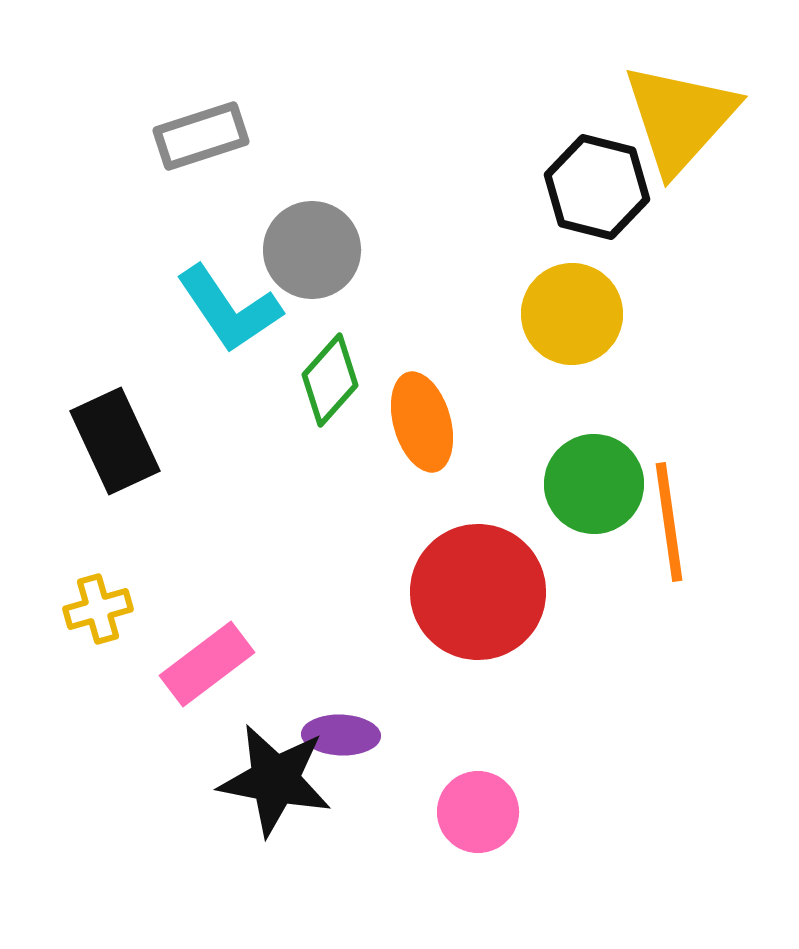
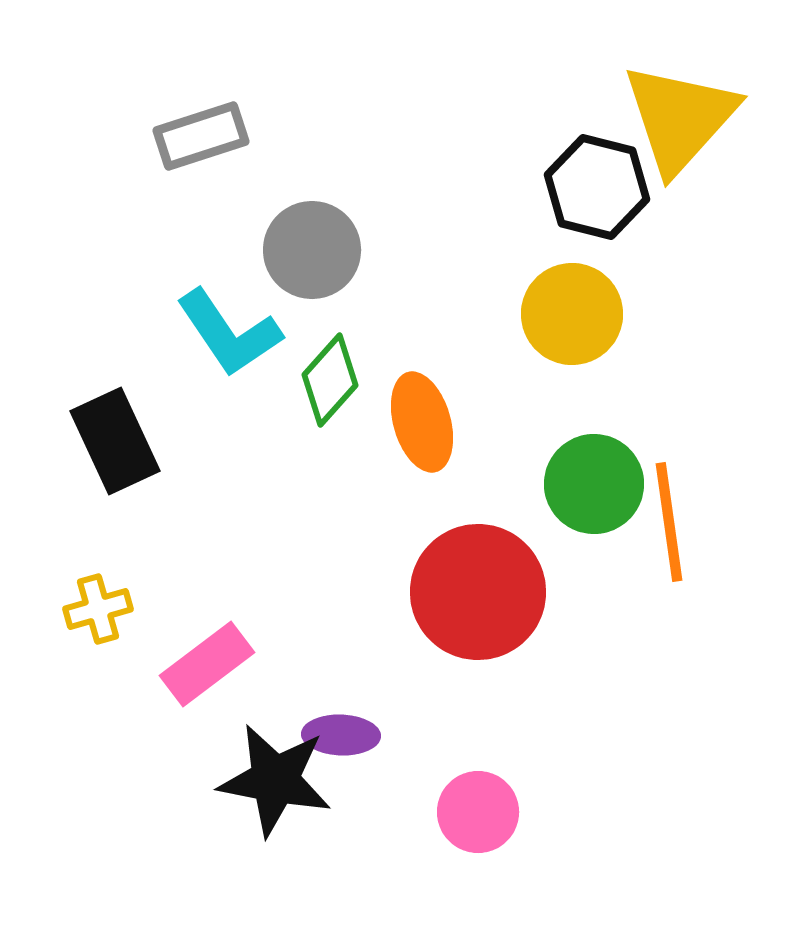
cyan L-shape: moved 24 px down
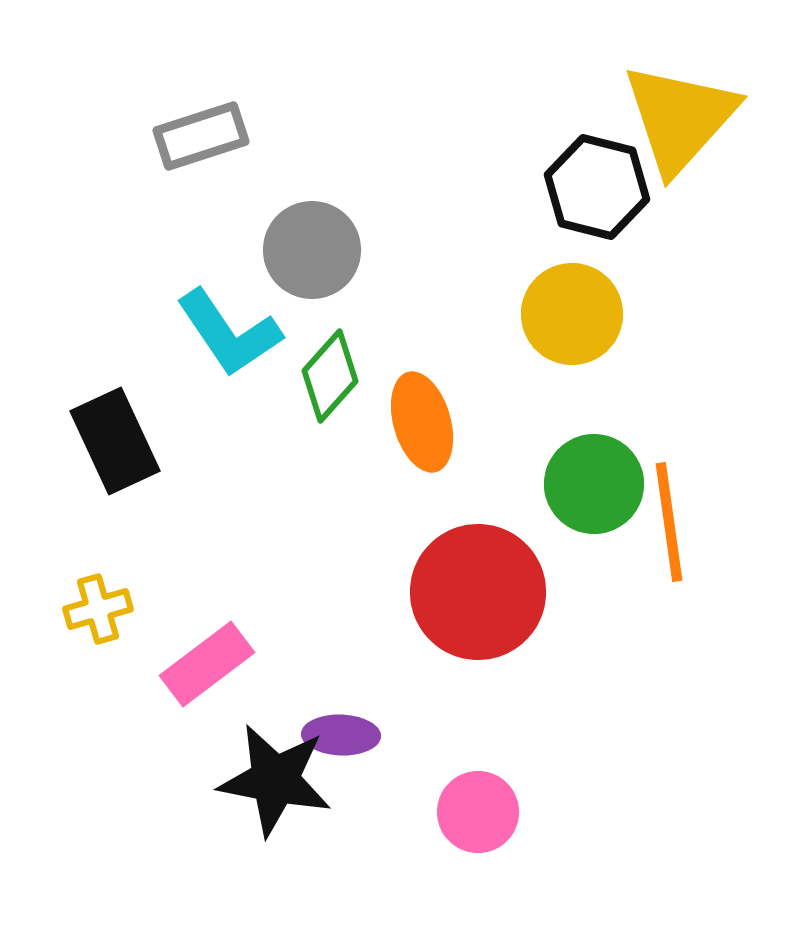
green diamond: moved 4 px up
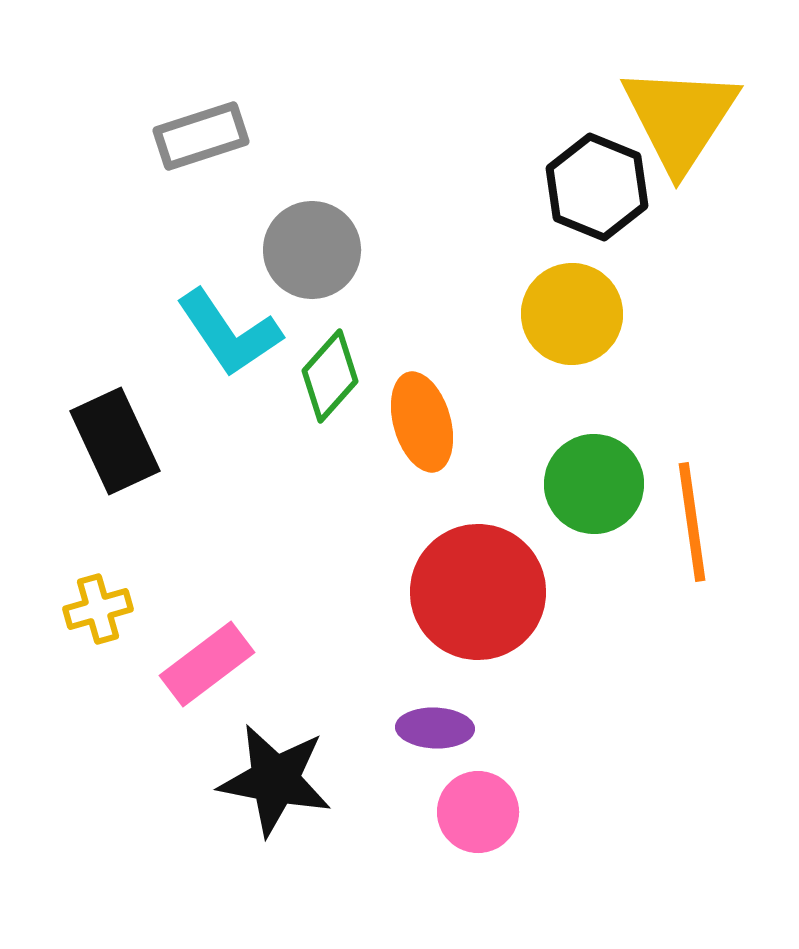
yellow triangle: rotated 9 degrees counterclockwise
black hexagon: rotated 8 degrees clockwise
orange line: moved 23 px right
purple ellipse: moved 94 px right, 7 px up
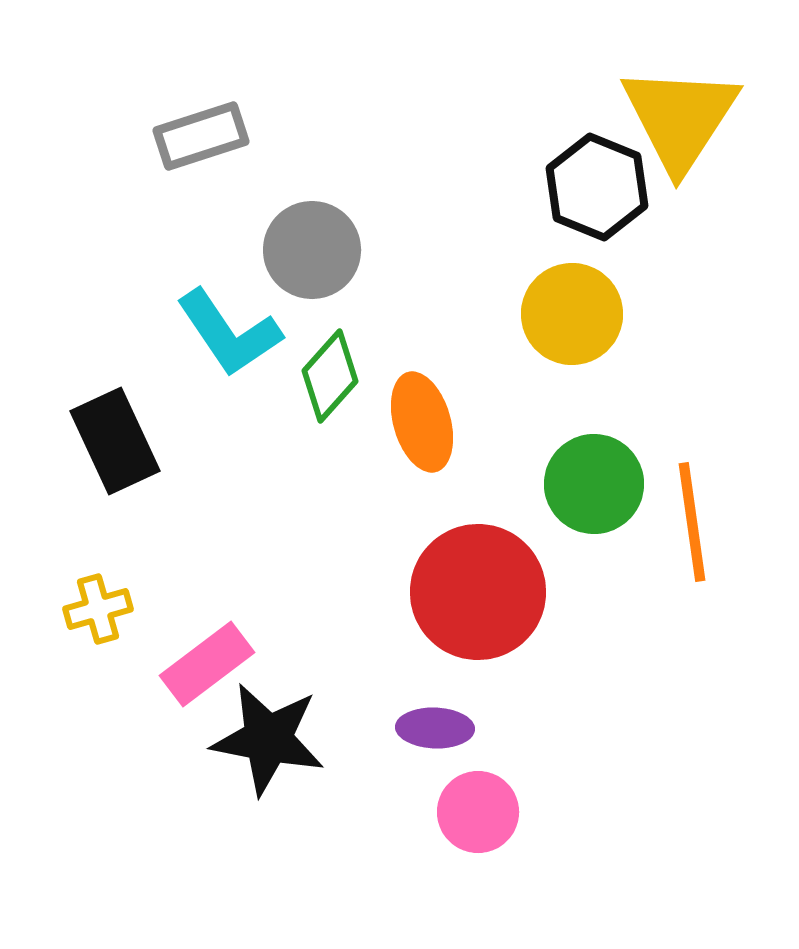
black star: moved 7 px left, 41 px up
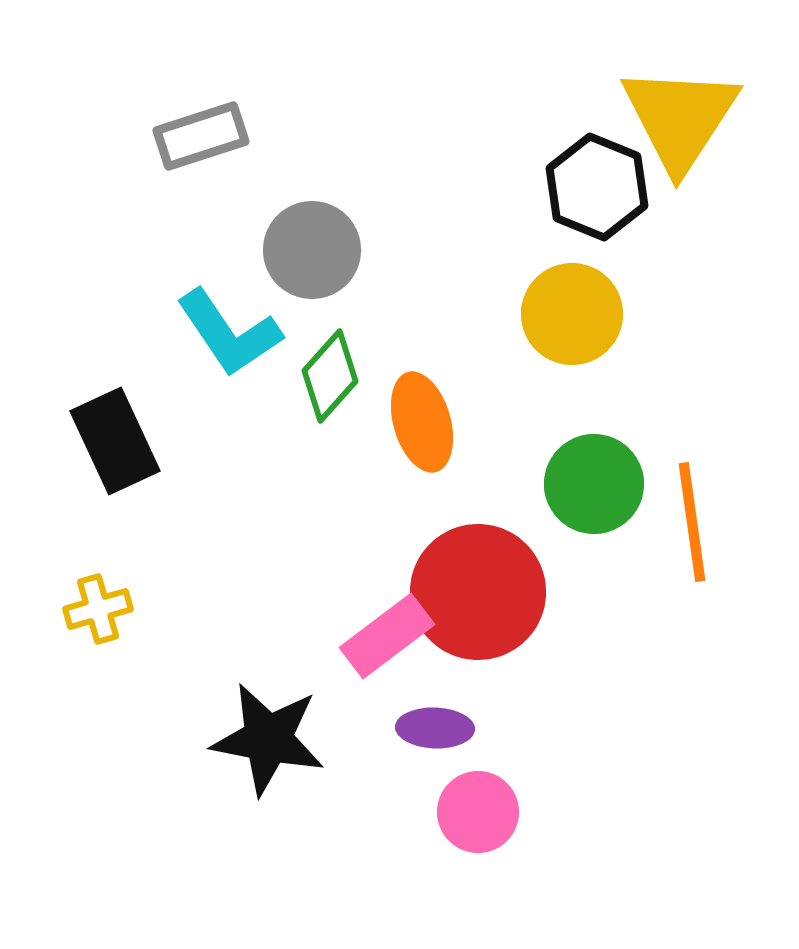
pink rectangle: moved 180 px right, 28 px up
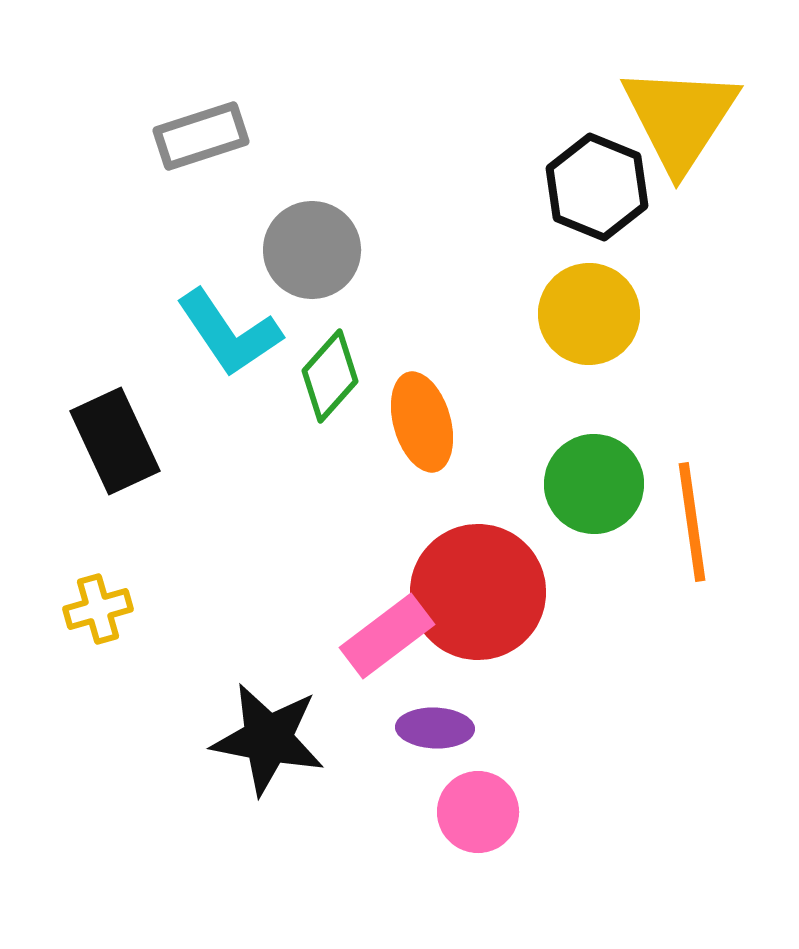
yellow circle: moved 17 px right
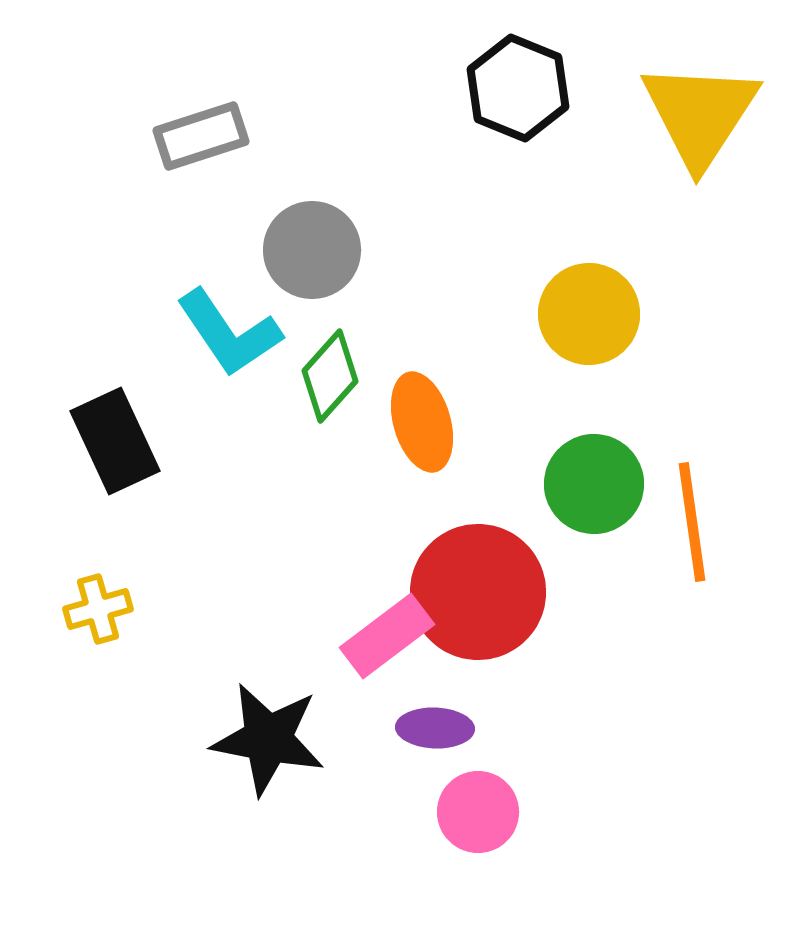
yellow triangle: moved 20 px right, 4 px up
black hexagon: moved 79 px left, 99 px up
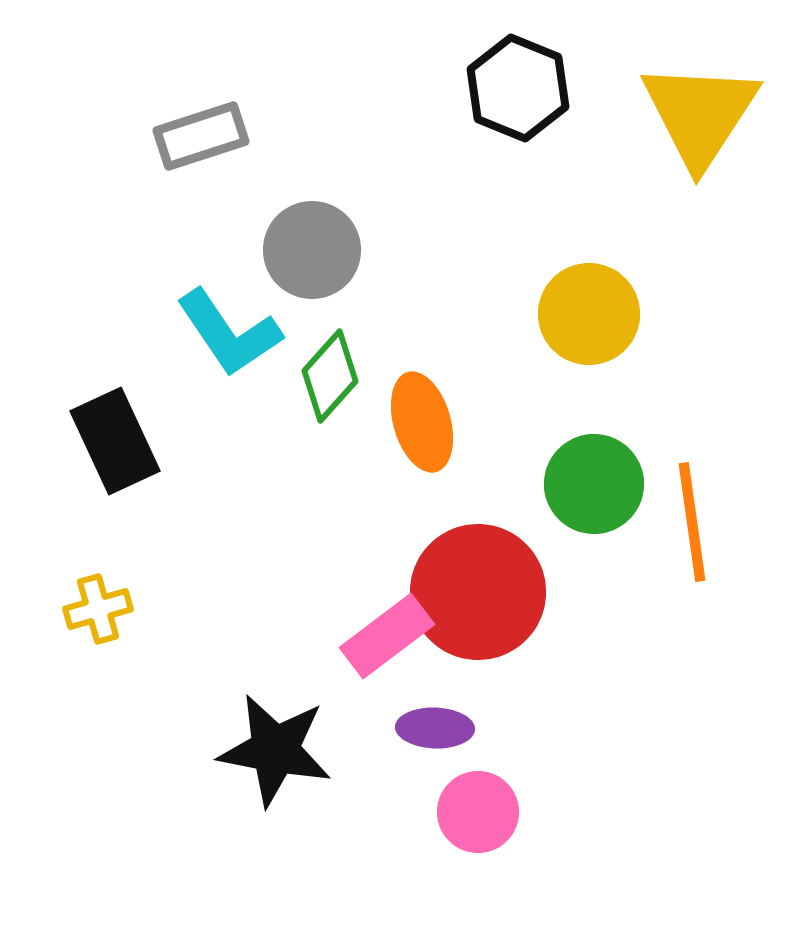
black star: moved 7 px right, 11 px down
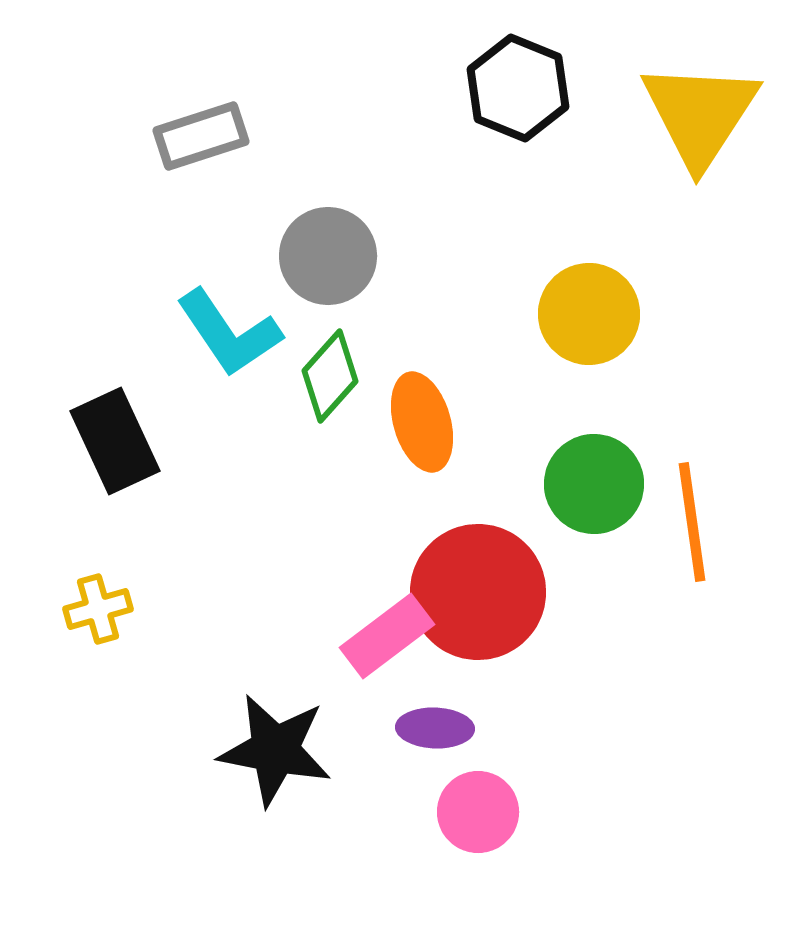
gray circle: moved 16 px right, 6 px down
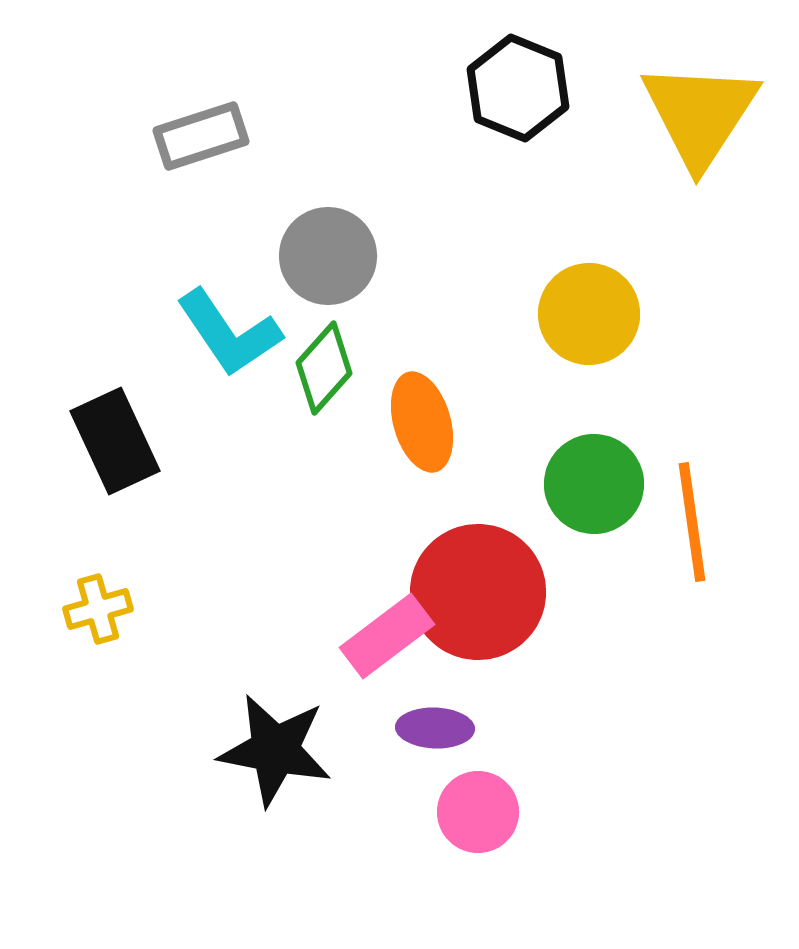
green diamond: moved 6 px left, 8 px up
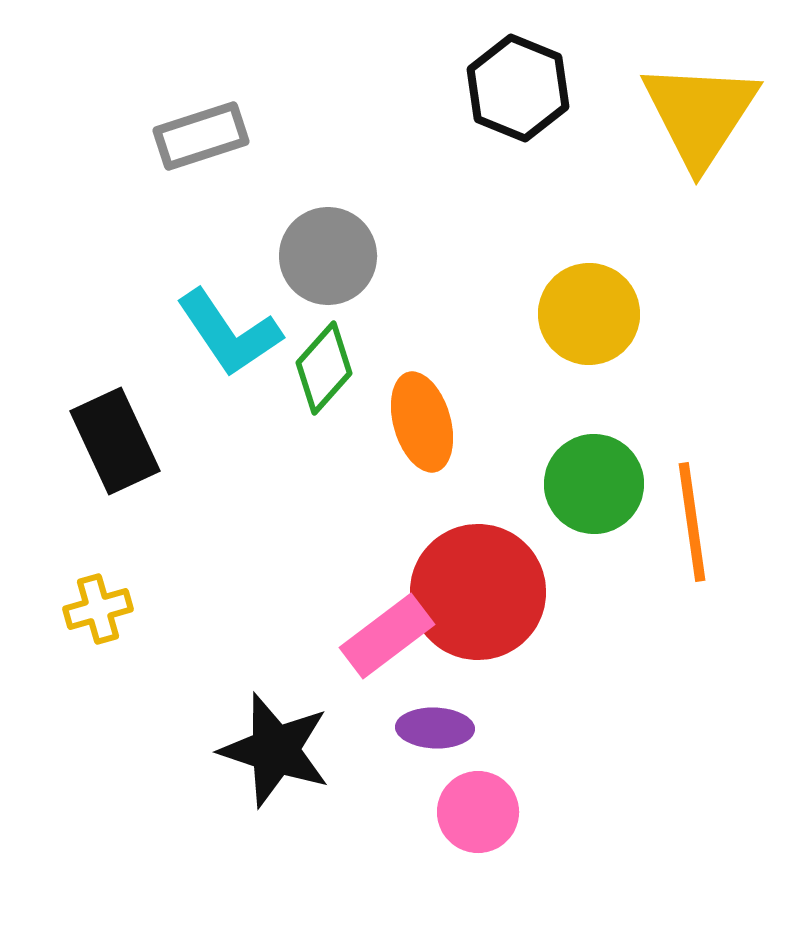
black star: rotated 7 degrees clockwise
